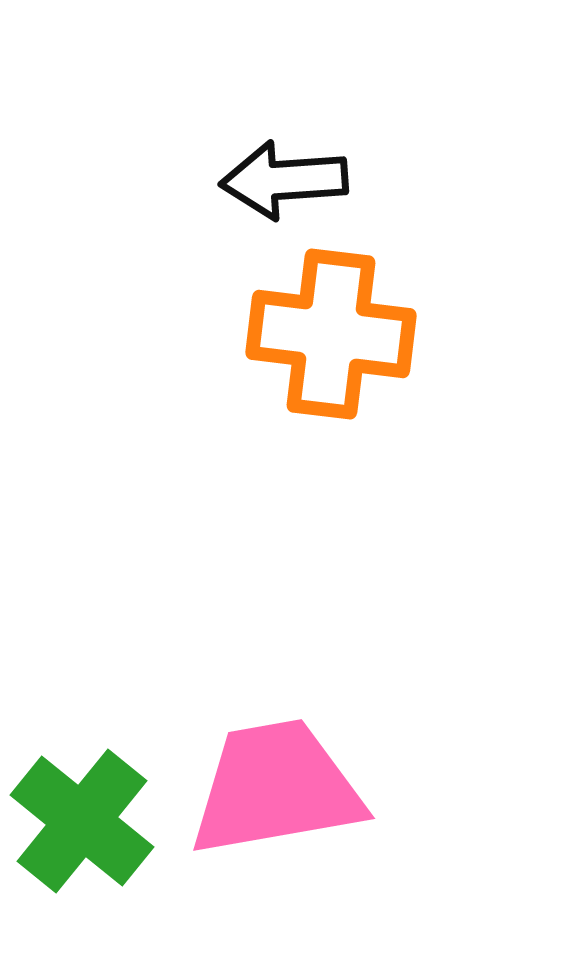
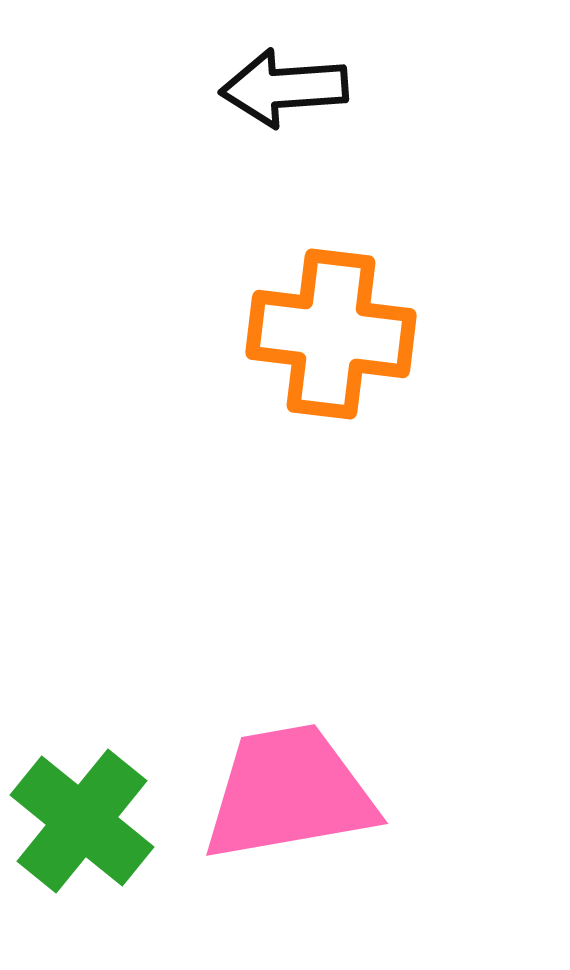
black arrow: moved 92 px up
pink trapezoid: moved 13 px right, 5 px down
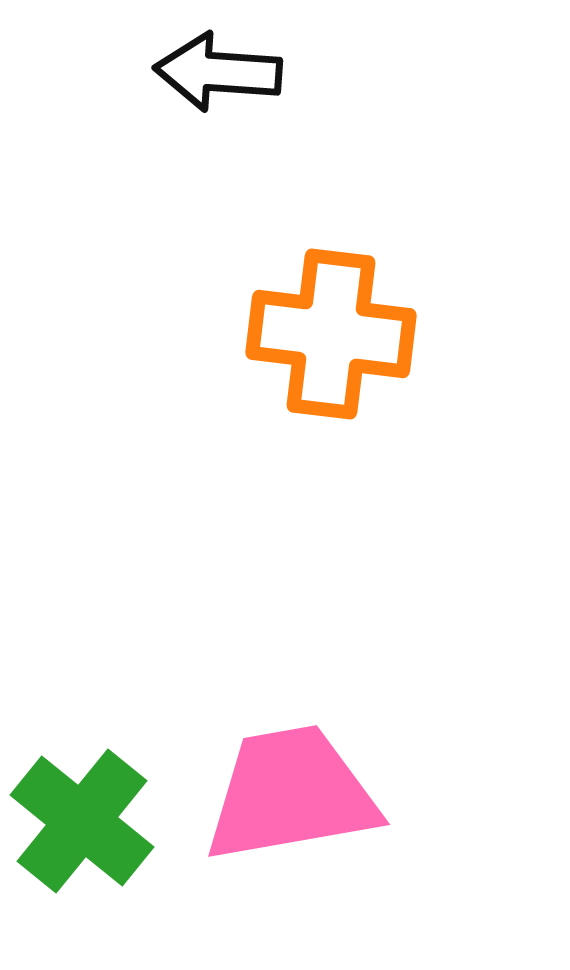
black arrow: moved 66 px left, 16 px up; rotated 8 degrees clockwise
pink trapezoid: moved 2 px right, 1 px down
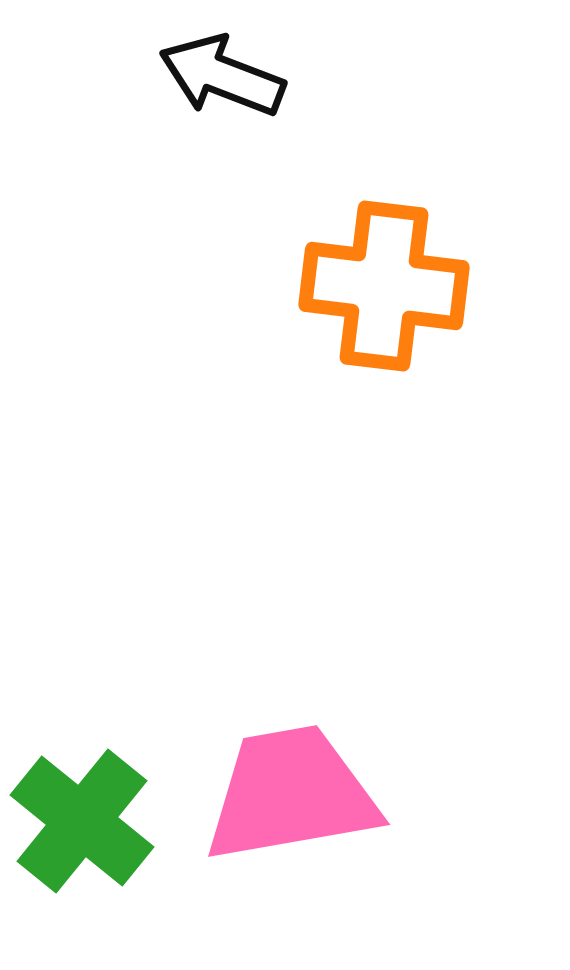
black arrow: moved 4 px right, 4 px down; rotated 17 degrees clockwise
orange cross: moved 53 px right, 48 px up
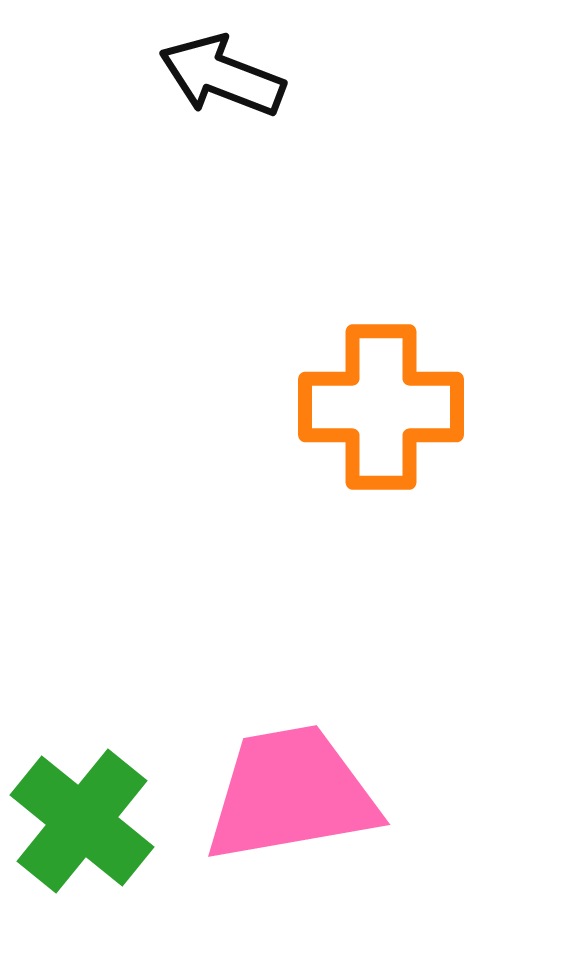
orange cross: moved 3 px left, 121 px down; rotated 7 degrees counterclockwise
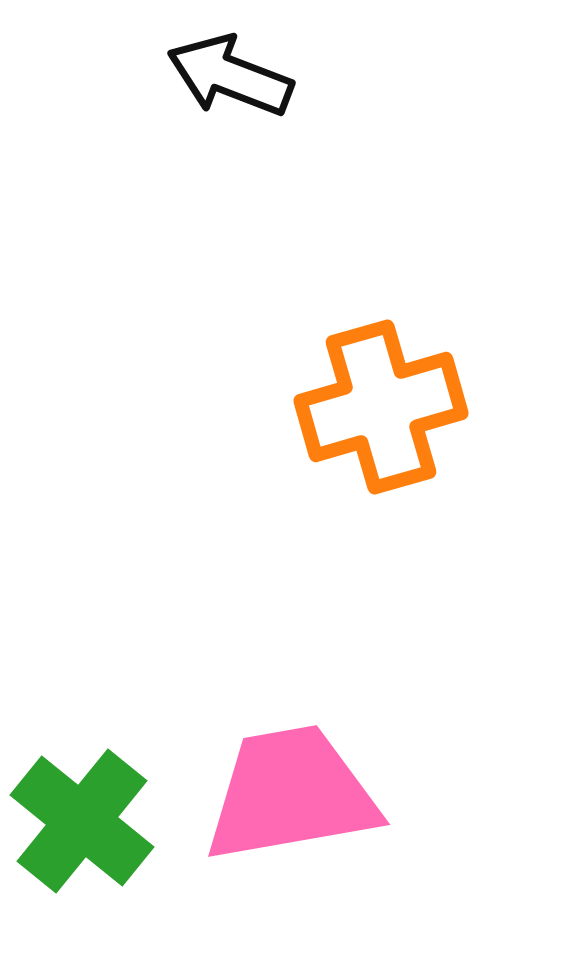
black arrow: moved 8 px right
orange cross: rotated 16 degrees counterclockwise
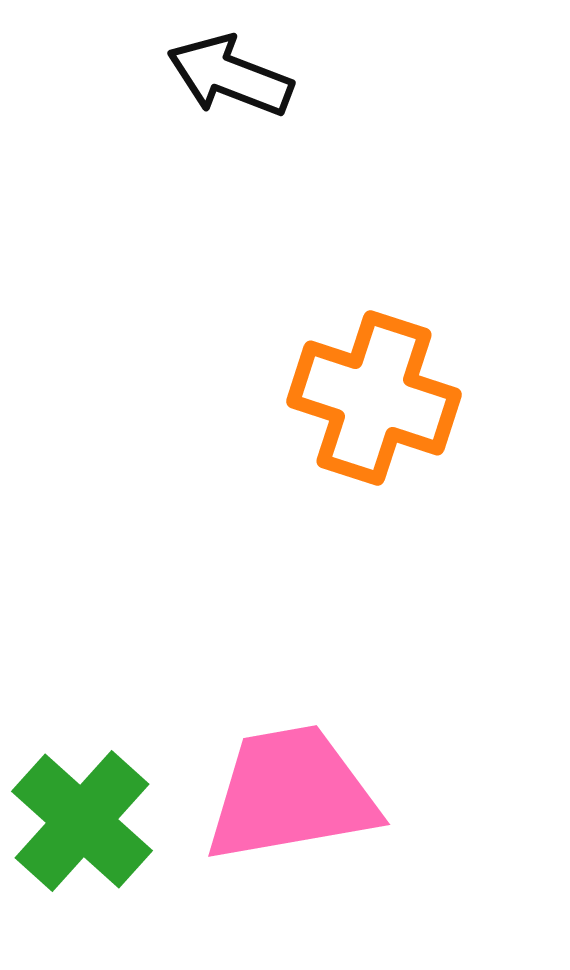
orange cross: moved 7 px left, 9 px up; rotated 34 degrees clockwise
green cross: rotated 3 degrees clockwise
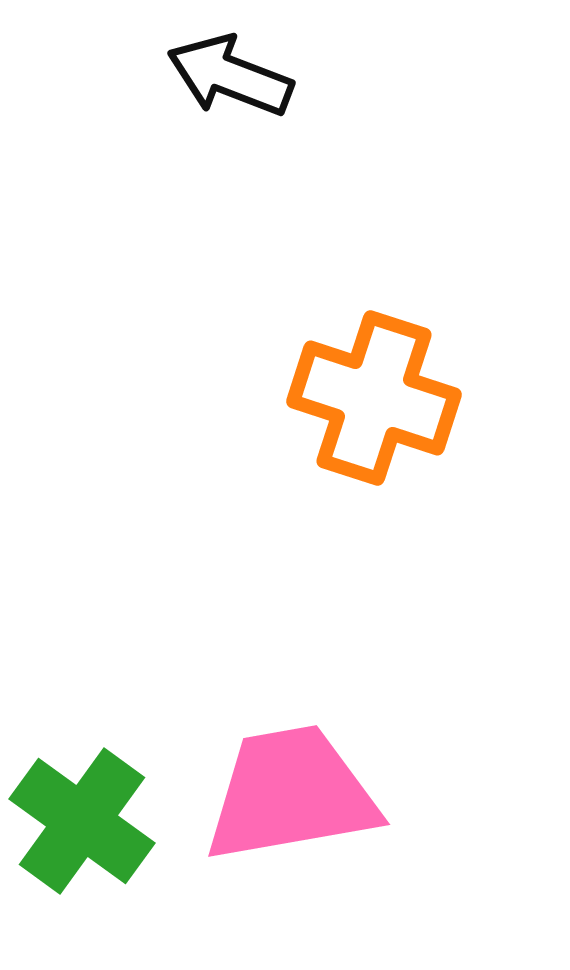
green cross: rotated 6 degrees counterclockwise
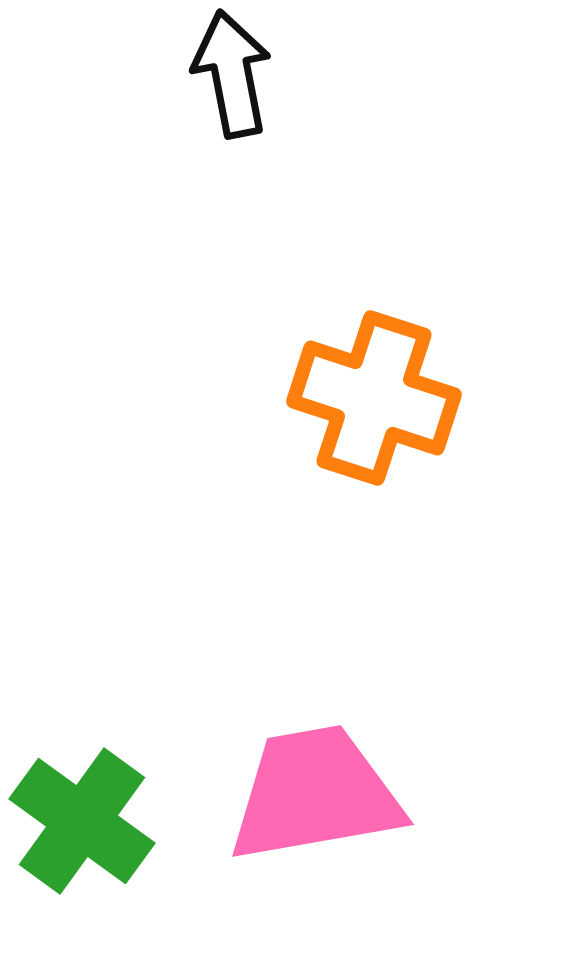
black arrow: moved 2 px right, 2 px up; rotated 58 degrees clockwise
pink trapezoid: moved 24 px right
